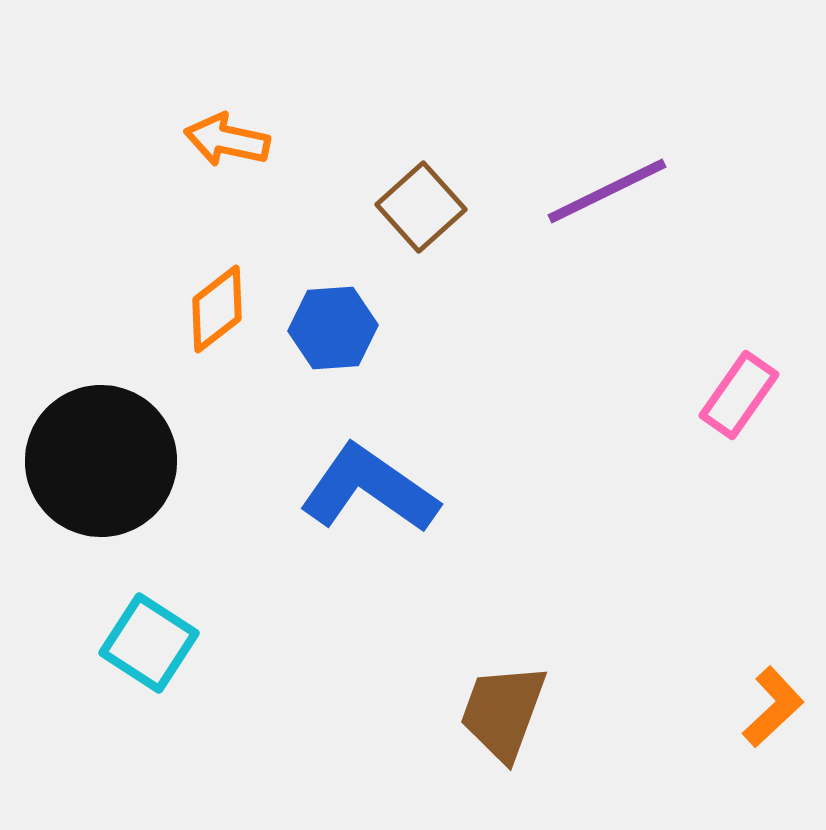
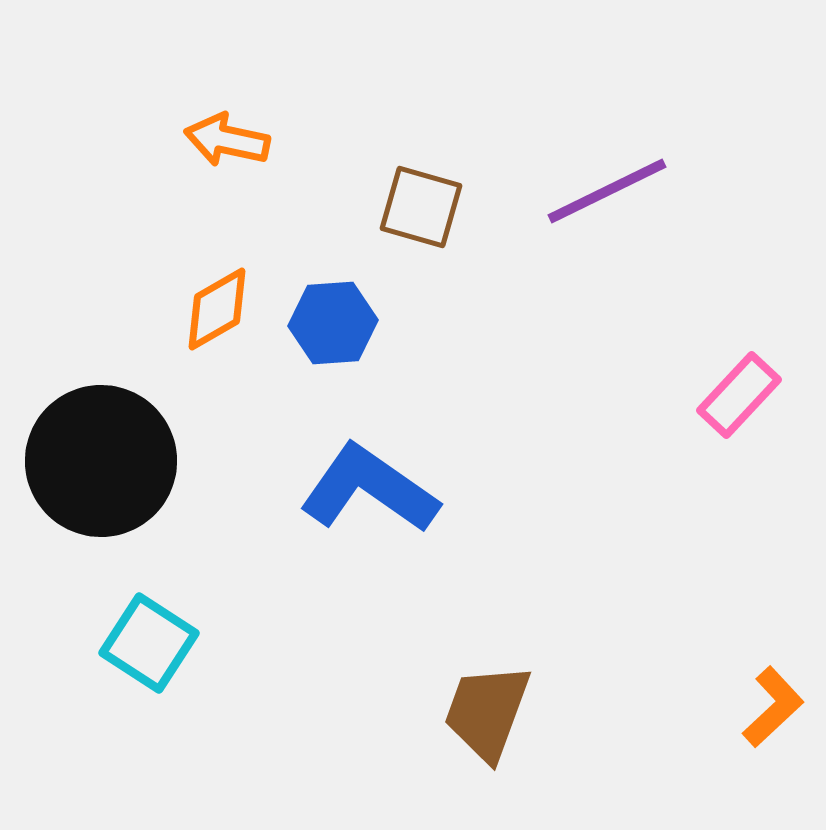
brown square: rotated 32 degrees counterclockwise
orange diamond: rotated 8 degrees clockwise
blue hexagon: moved 5 px up
pink rectangle: rotated 8 degrees clockwise
brown trapezoid: moved 16 px left
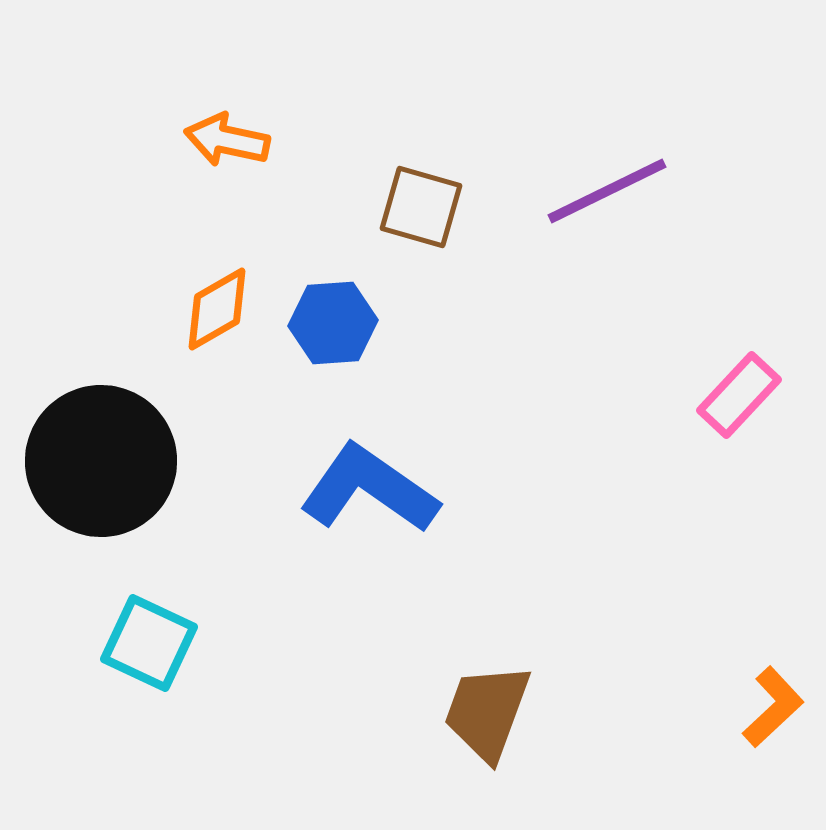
cyan square: rotated 8 degrees counterclockwise
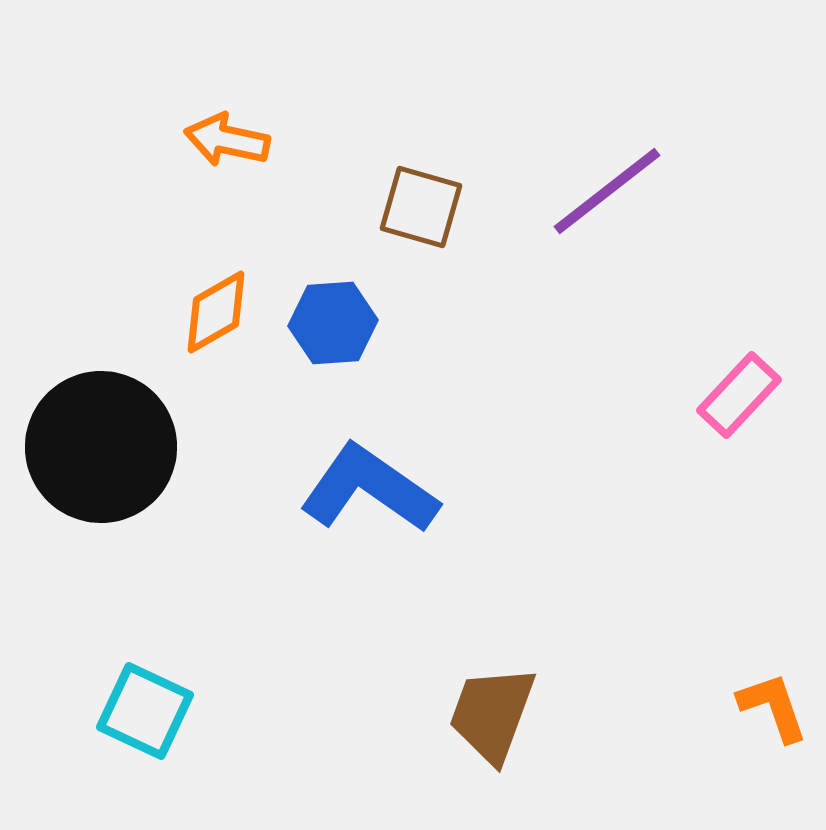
purple line: rotated 12 degrees counterclockwise
orange diamond: moved 1 px left, 3 px down
black circle: moved 14 px up
cyan square: moved 4 px left, 68 px down
orange L-shape: rotated 66 degrees counterclockwise
brown trapezoid: moved 5 px right, 2 px down
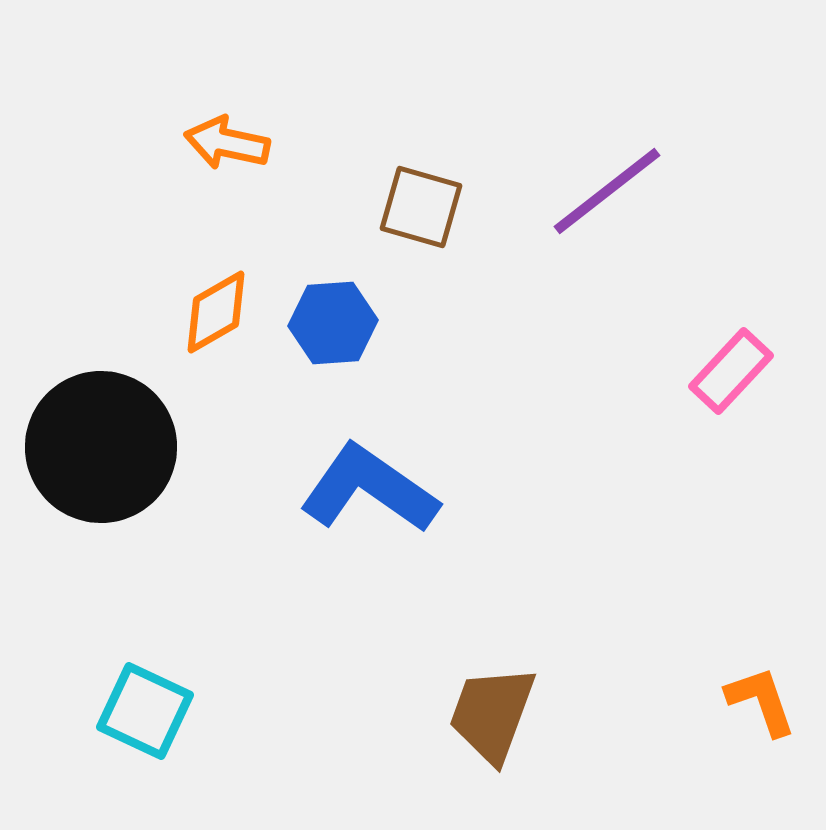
orange arrow: moved 3 px down
pink rectangle: moved 8 px left, 24 px up
orange L-shape: moved 12 px left, 6 px up
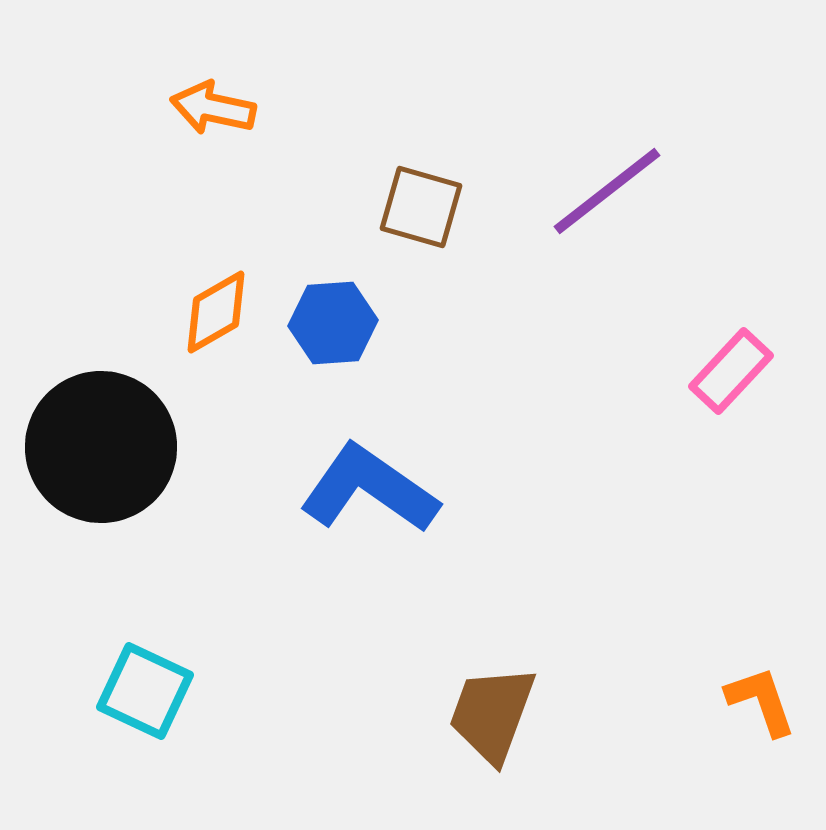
orange arrow: moved 14 px left, 35 px up
cyan square: moved 20 px up
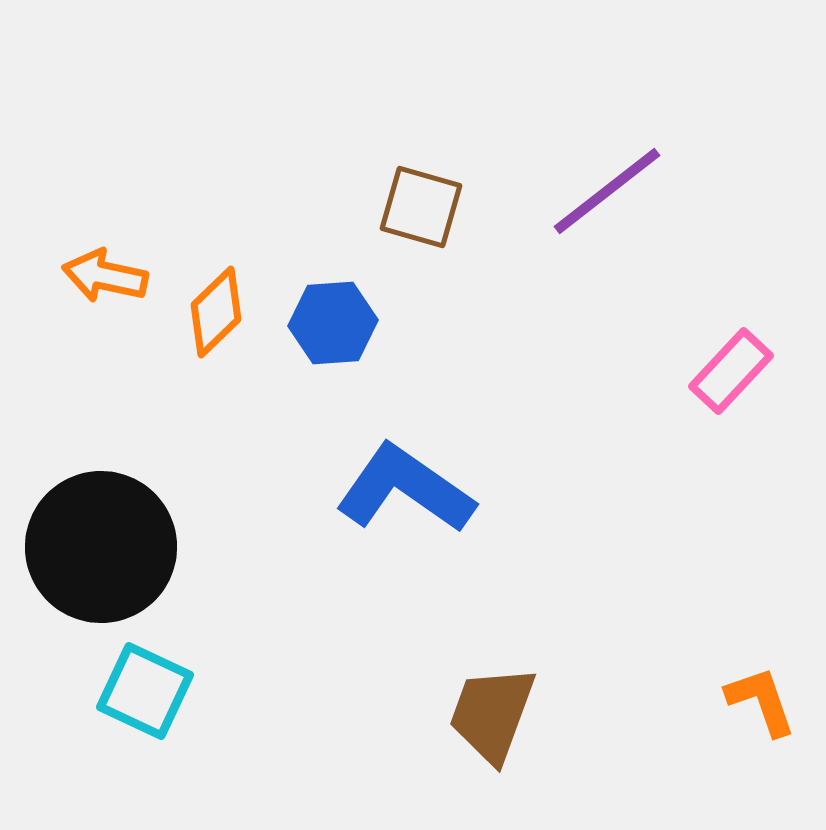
orange arrow: moved 108 px left, 168 px down
orange diamond: rotated 14 degrees counterclockwise
black circle: moved 100 px down
blue L-shape: moved 36 px right
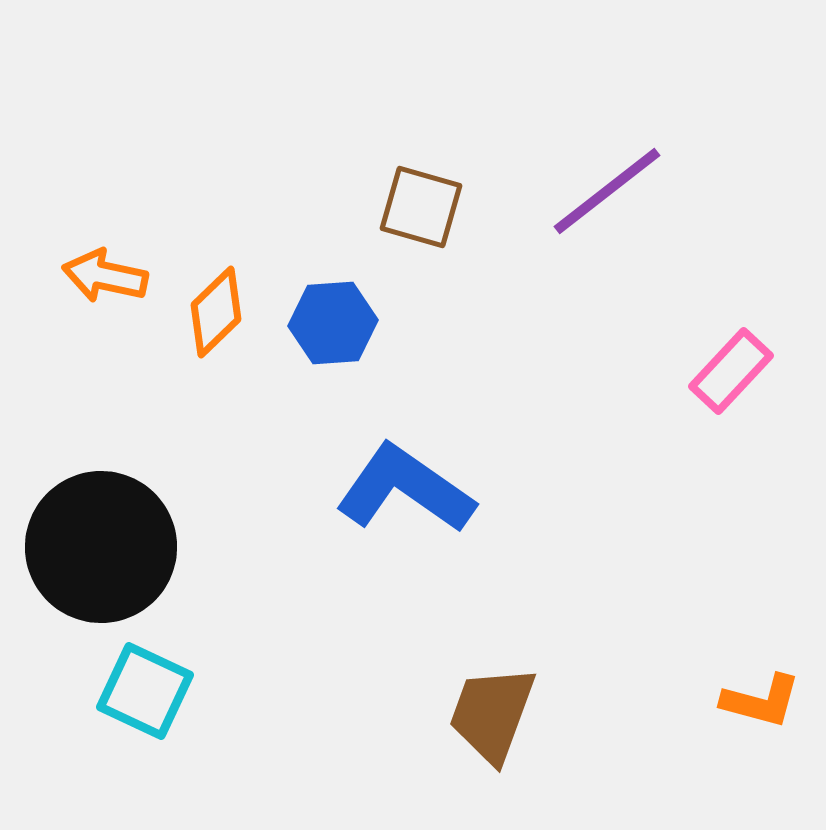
orange L-shape: rotated 124 degrees clockwise
